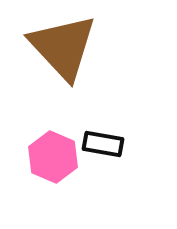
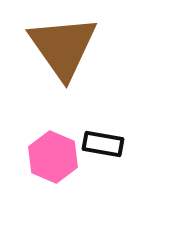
brown triangle: rotated 8 degrees clockwise
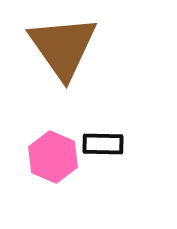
black rectangle: rotated 9 degrees counterclockwise
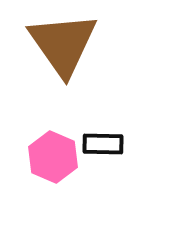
brown triangle: moved 3 px up
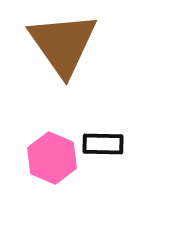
pink hexagon: moved 1 px left, 1 px down
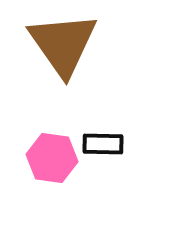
pink hexagon: rotated 15 degrees counterclockwise
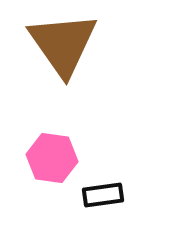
black rectangle: moved 51 px down; rotated 9 degrees counterclockwise
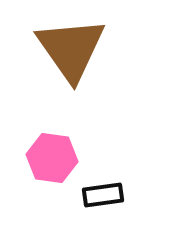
brown triangle: moved 8 px right, 5 px down
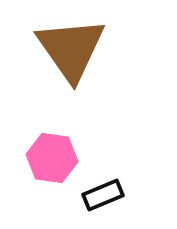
black rectangle: rotated 15 degrees counterclockwise
